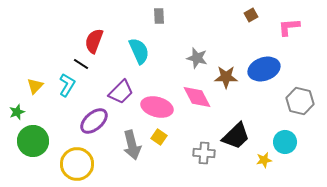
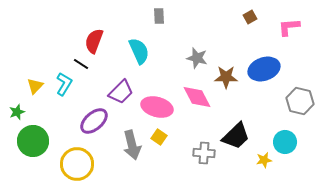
brown square: moved 1 px left, 2 px down
cyan L-shape: moved 3 px left, 1 px up
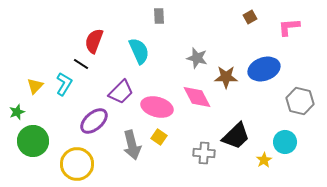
yellow star: rotated 21 degrees counterclockwise
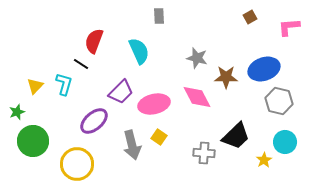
cyan L-shape: rotated 15 degrees counterclockwise
gray hexagon: moved 21 px left
pink ellipse: moved 3 px left, 3 px up; rotated 28 degrees counterclockwise
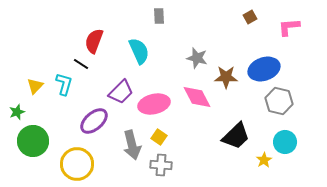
gray cross: moved 43 px left, 12 px down
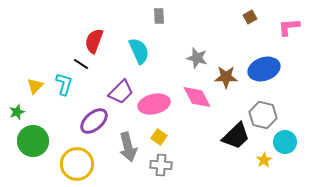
gray hexagon: moved 16 px left, 14 px down
gray arrow: moved 4 px left, 2 px down
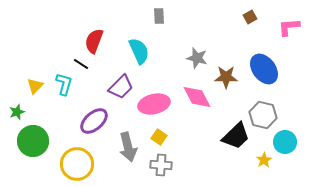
blue ellipse: rotated 72 degrees clockwise
purple trapezoid: moved 5 px up
